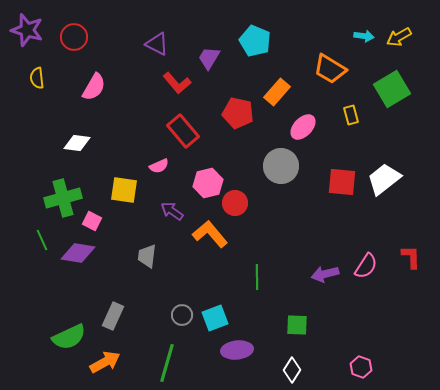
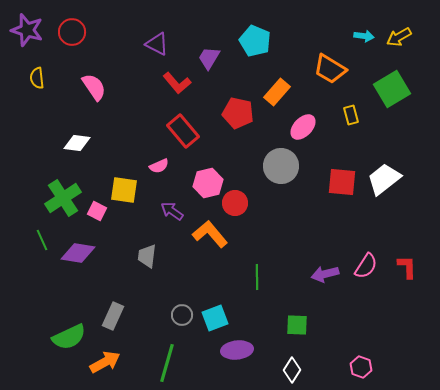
red circle at (74, 37): moved 2 px left, 5 px up
pink semicircle at (94, 87): rotated 64 degrees counterclockwise
green cross at (63, 198): rotated 18 degrees counterclockwise
pink square at (92, 221): moved 5 px right, 10 px up
red L-shape at (411, 257): moved 4 px left, 10 px down
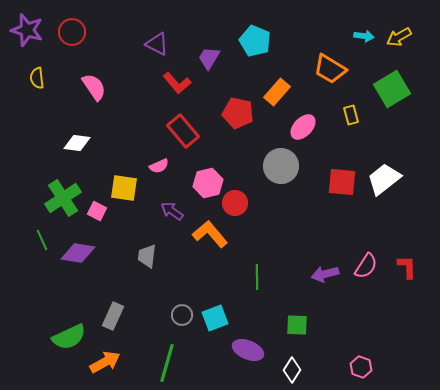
yellow square at (124, 190): moved 2 px up
purple ellipse at (237, 350): moved 11 px right; rotated 28 degrees clockwise
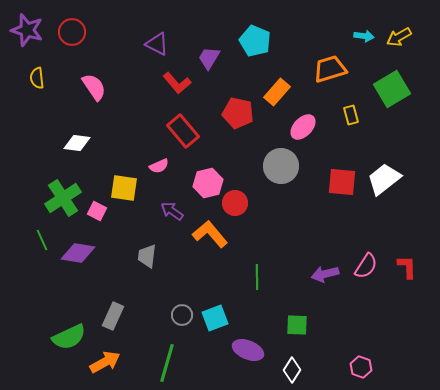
orange trapezoid at (330, 69): rotated 132 degrees clockwise
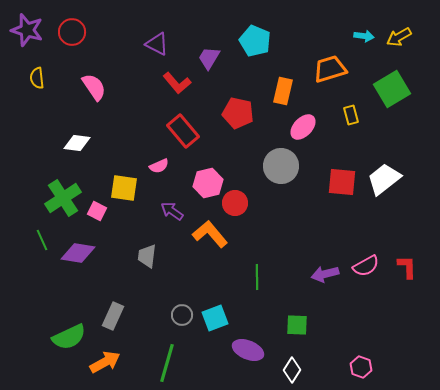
orange rectangle at (277, 92): moved 6 px right, 1 px up; rotated 28 degrees counterclockwise
pink semicircle at (366, 266): rotated 28 degrees clockwise
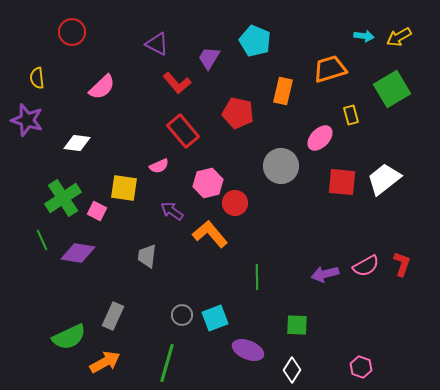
purple star at (27, 30): moved 90 px down
pink semicircle at (94, 87): moved 8 px right; rotated 80 degrees clockwise
pink ellipse at (303, 127): moved 17 px right, 11 px down
red L-shape at (407, 267): moved 5 px left, 3 px up; rotated 20 degrees clockwise
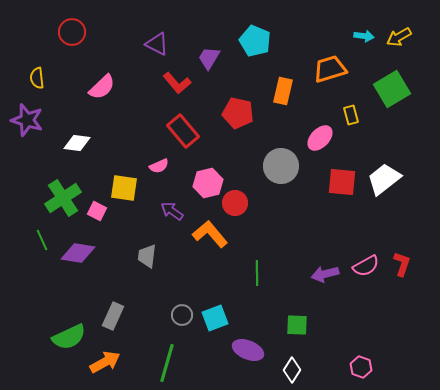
green line at (257, 277): moved 4 px up
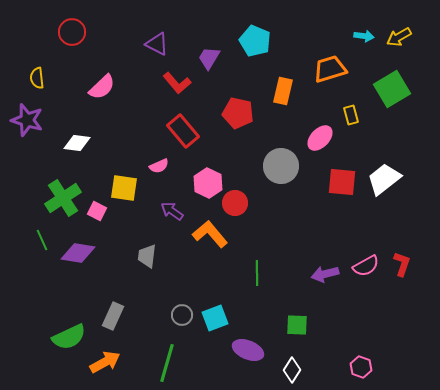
pink hexagon at (208, 183): rotated 20 degrees counterclockwise
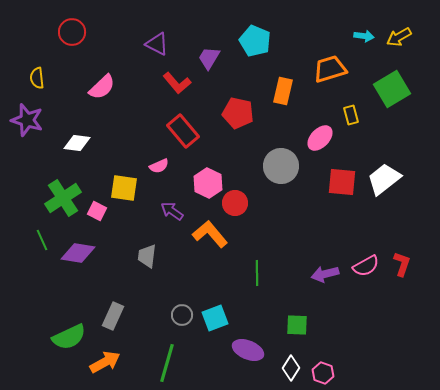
pink hexagon at (361, 367): moved 38 px left, 6 px down
white diamond at (292, 370): moved 1 px left, 2 px up
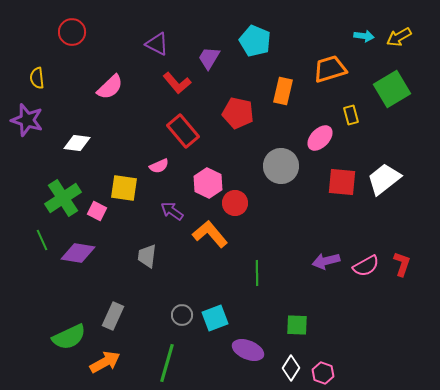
pink semicircle at (102, 87): moved 8 px right
purple arrow at (325, 274): moved 1 px right, 13 px up
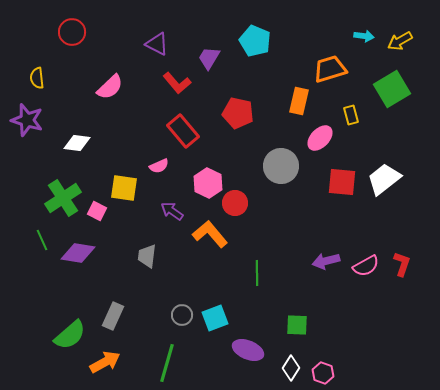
yellow arrow at (399, 37): moved 1 px right, 4 px down
orange rectangle at (283, 91): moved 16 px right, 10 px down
green semicircle at (69, 337): moved 1 px right, 2 px up; rotated 16 degrees counterclockwise
